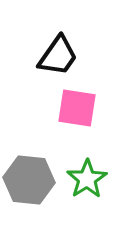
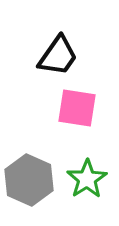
gray hexagon: rotated 18 degrees clockwise
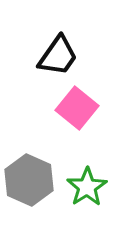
pink square: rotated 30 degrees clockwise
green star: moved 8 px down
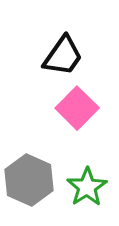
black trapezoid: moved 5 px right
pink square: rotated 6 degrees clockwise
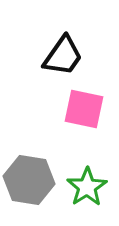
pink square: moved 7 px right, 1 px down; rotated 33 degrees counterclockwise
gray hexagon: rotated 15 degrees counterclockwise
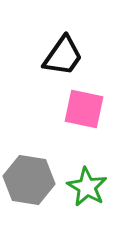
green star: rotated 9 degrees counterclockwise
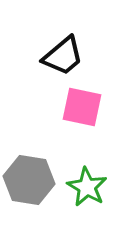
black trapezoid: rotated 15 degrees clockwise
pink square: moved 2 px left, 2 px up
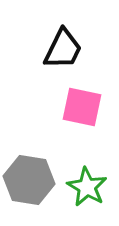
black trapezoid: moved 7 px up; rotated 24 degrees counterclockwise
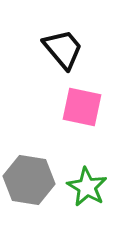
black trapezoid: rotated 66 degrees counterclockwise
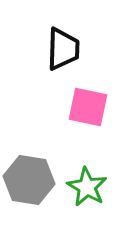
black trapezoid: rotated 42 degrees clockwise
pink square: moved 6 px right
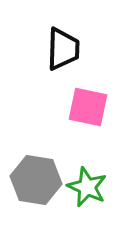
gray hexagon: moved 7 px right
green star: rotated 6 degrees counterclockwise
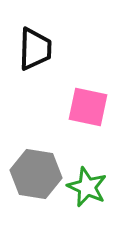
black trapezoid: moved 28 px left
gray hexagon: moved 6 px up
